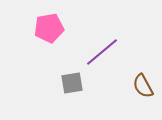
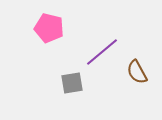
pink pentagon: rotated 24 degrees clockwise
brown semicircle: moved 6 px left, 14 px up
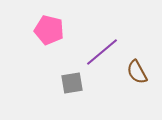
pink pentagon: moved 2 px down
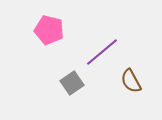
brown semicircle: moved 6 px left, 9 px down
gray square: rotated 25 degrees counterclockwise
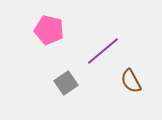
purple line: moved 1 px right, 1 px up
gray square: moved 6 px left
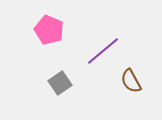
pink pentagon: rotated 8 degrees clockwise
gray square: moved 6 px left
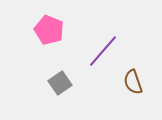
purple line: rotated 9 degrees counterclockwise
brown semicircle: moved 2 px right, 1 px down; rotated 10 degrees clockwise
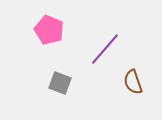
purple line: moved 2 px right, 2 px up
gray square: rotated 35 degrees counterclockwise
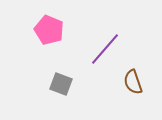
gray square: moved 1 px right, 1 px down
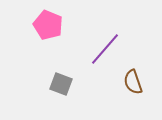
pink pentagon: moved 1 px left, 5 px up
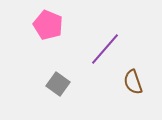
gray square: moved 3 px left; rotated 15 degrees clockwise
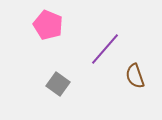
brown semicircle: moved 2 px right, 6 px up
